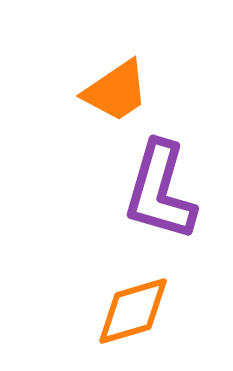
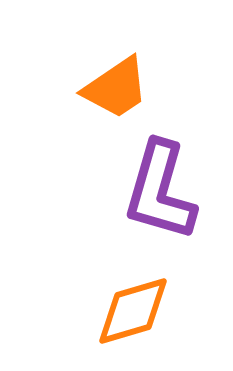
orange trapezoid: moved 3 px up
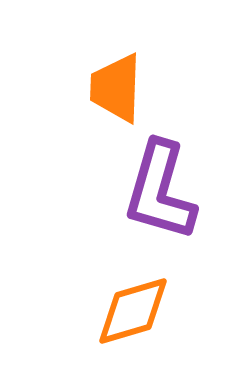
orange trapezoid: rotated 126 degrees clockwise
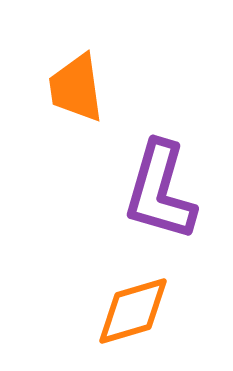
orange trapezoid: moved 40 px left; rotated 10 degrees counterclockwise
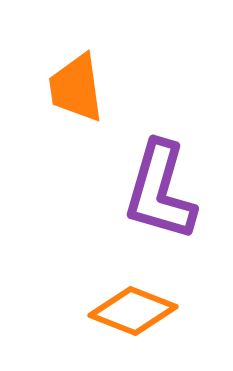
orange diamond: rotated 38 degrees clockwise
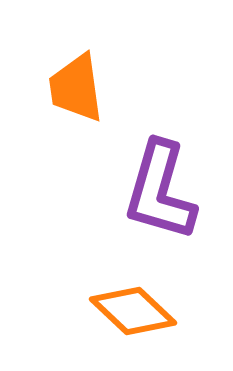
orange diamond: rotated 22 degrees clockwise
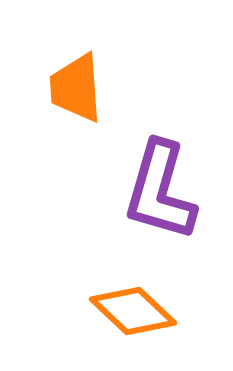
orange trapezoid: rotated 4 degrees clockwise
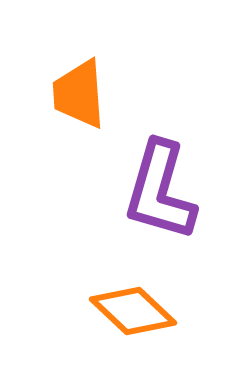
orange trapezoid: moved 3 px right, 6 px down
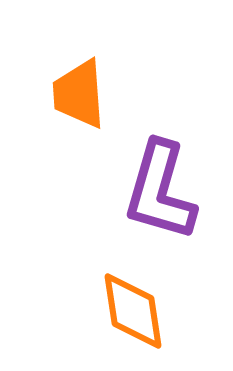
orange diamond: rotated 38 degrees clockwise
